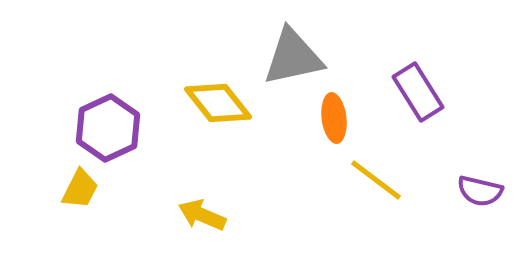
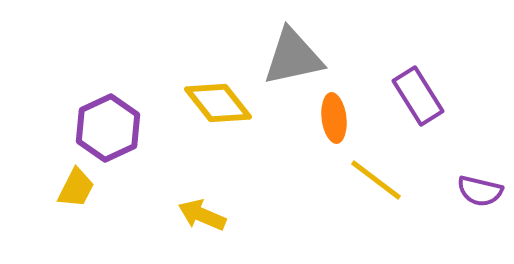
purple rectangle: moved 4 px down
yellow trapezoid: moved 4 px left, 1 px up
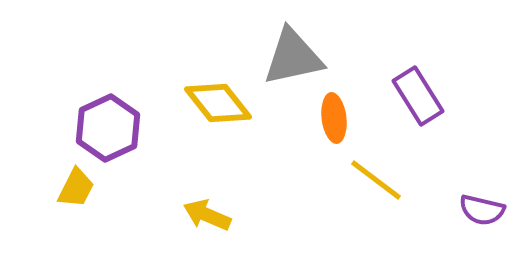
purple semicircle: moved 2 px right, 19 px down
yellow arrow: moved 5 px right
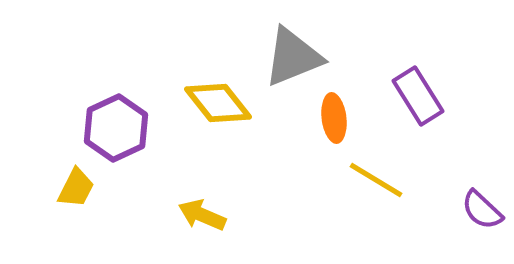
gray triangle: rotated 10 degrees counterclockwise
purple hexagon: moved 8 px right
yellow line: rotated 6 degrees counterclockwise
purple semicircle: rotated 30 degrees clockwise
yellow arrow: moved 5 px left
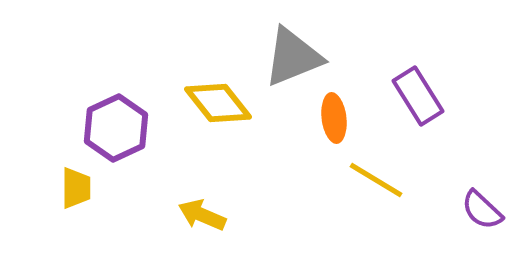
yellow trapezoid: rotated 27 degrees counterclockwise
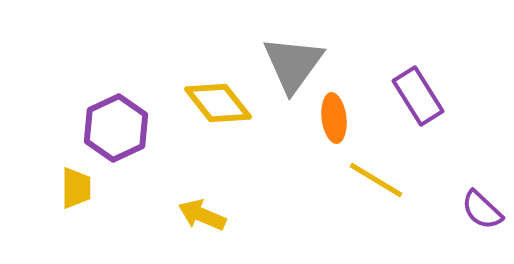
gray triangle: moved 7 px down; rotated 32 degrees counterclockwise
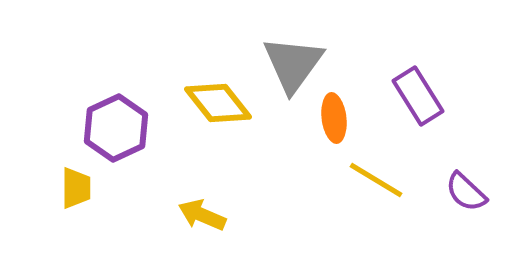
purple semicircle: moved 16 px left, 18 px up
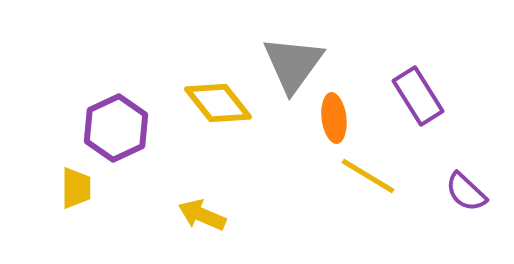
yellow line: moved 8 px left, 4 px up
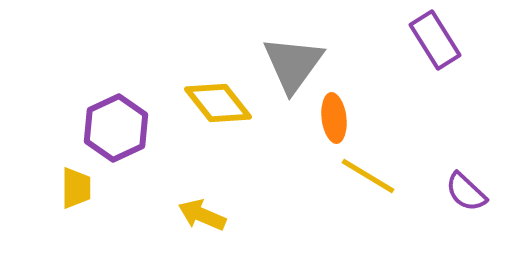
purple rectangle: moved 17 px right, 56 px up
